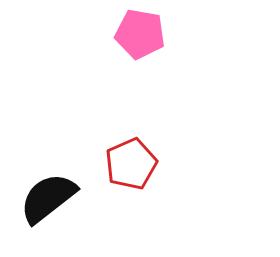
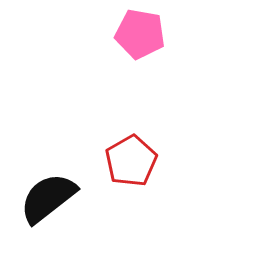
red pentagon: moved 3 px up; rotated 6 degrees counterclockwise
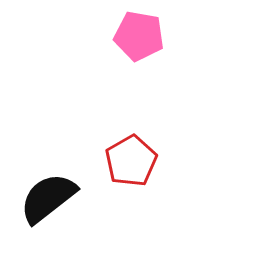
pink pentagon: moved 1 px left, 2 px down
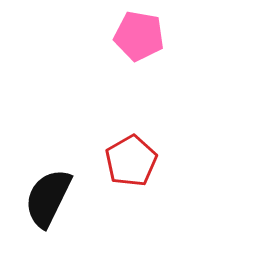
black semicircle: rotated 26 degrees counterclockwise
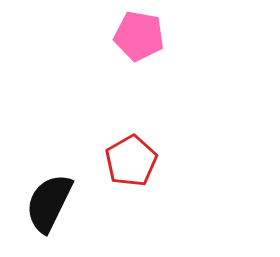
black semicircle: moved 1 px right, 5 px down
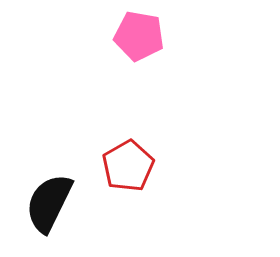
red pentagon: moved 3 px left, 5 px down
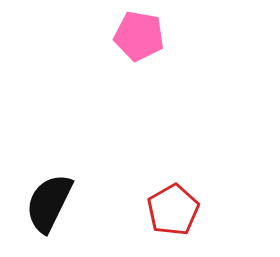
red pentagon: moved 45 px right, 44 px down
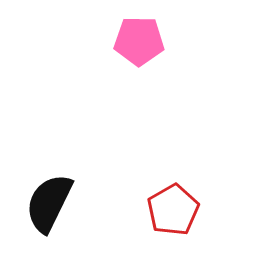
pink pentagon: moved 5 px down; rotated 9 degrees counterclockwise
